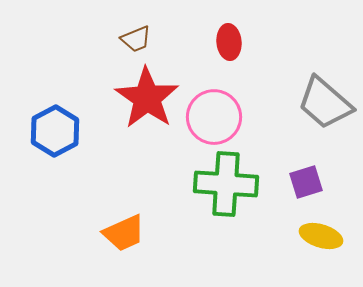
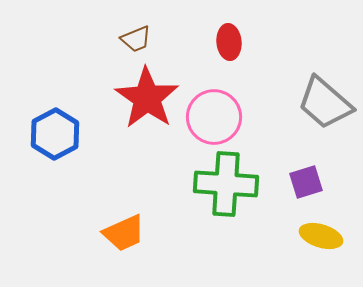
blue hexagon: moved 3 px down
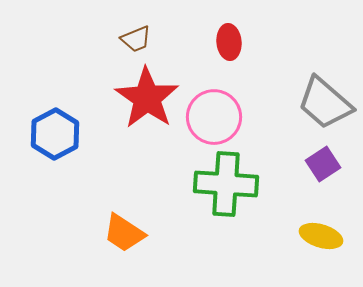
purple square: moved 17 px right, 18 px up; rotated 16 degrees counterclockwise
orange trapezoid: rotated 57 degrees clockwise
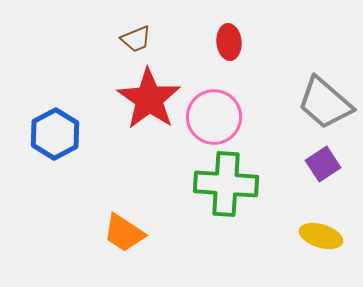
red star: moved 2 px right, 1 px down
